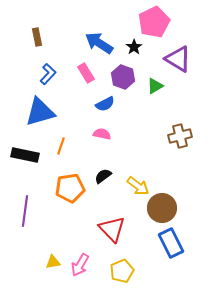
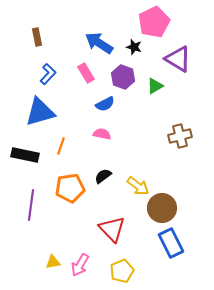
black star: rotated 21 degrees counterclockwise
purple line: moved 6 px right, 6 px up
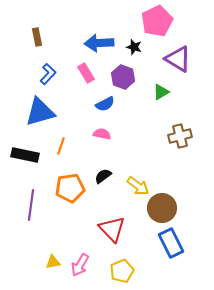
pink pentagon: moved 3 px right, 1 px up
blue arrow: rotated 36 degrees counterclockwise
green triangle: moved 6 px right, 6 px down
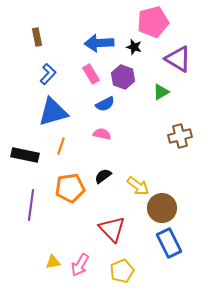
pink pentagon: moved 4 px left, 1 px down; rotated 12 degrees clockwise
pink rectangle: moved 5 px right, 1 px down
blue triangle: moved 13 px right
blue rectangle: moved 2 px left
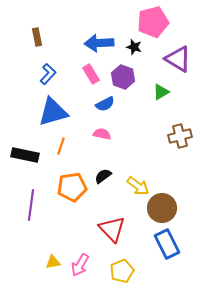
orange pentagon: moved 2 px right, 1 px up
blue rectangle: moved 2 px left, 1 px down
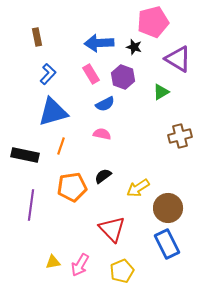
yellow arrow: moved 2 px down; rotated 110 degrees clockwise
brown circle: moved 6 px right
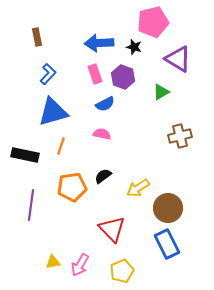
pink rectangle: moved 4 px right; rotated 12 degrees clockwise
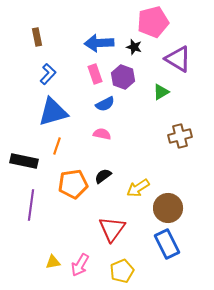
orange line: moved 4 px left
black rectangle: moved 1 px left, 6 px down
orange pentagon: moved 1 px right, 3 px up
red triangle: rotated 20 degrees clockwise
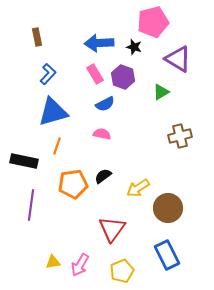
pink rectangle: rotated 12 degrees counterclockwise
blue rectangle: moved 11 px down
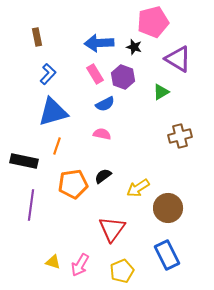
yellow triangle: rotated 28 degrees clockwise
